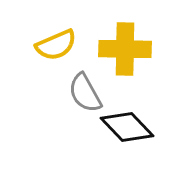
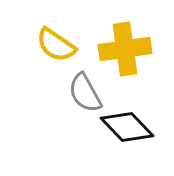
yellow semicircle: rotated 57 degrees clockwise
yellow cross: rotated 9 degrees counterclockwise
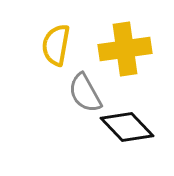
yellow semicircle: rotated 66 degrees clockwise
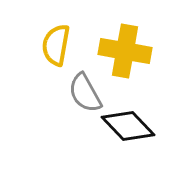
yellow cross: moved 2 px down; rotated 18 degrees clockwise
black diamond: moved 1 px right, 1 px up
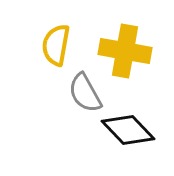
black diamond: moved 4 px down
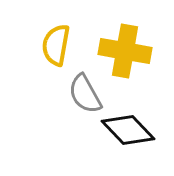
gray semicircle: moved 1 px down
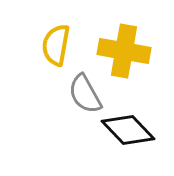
yellow cross: moved 1 px left
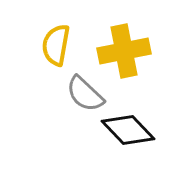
yellow cross: rotated 21 degrees counterclockwise
gray semicircle: rotated 18 degrees counterclockwise
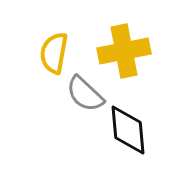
yellow semicircle: moved 2 px left, 8 px down
black diamond: rotated 38 degrees clockwise
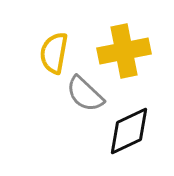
black diamond: moved 1 px right, 1 px down; rotated 70 degrees clockwise
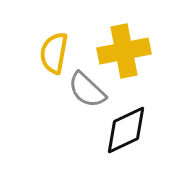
gray semicircle: moved 2 px right, 4 px up
black diamond: moved 3 px left, 1 px up
